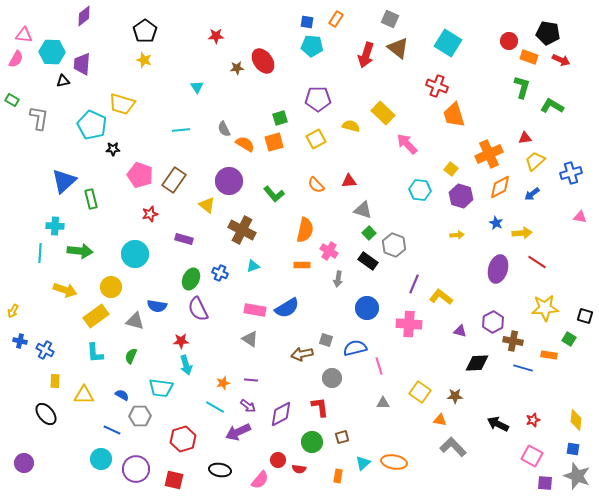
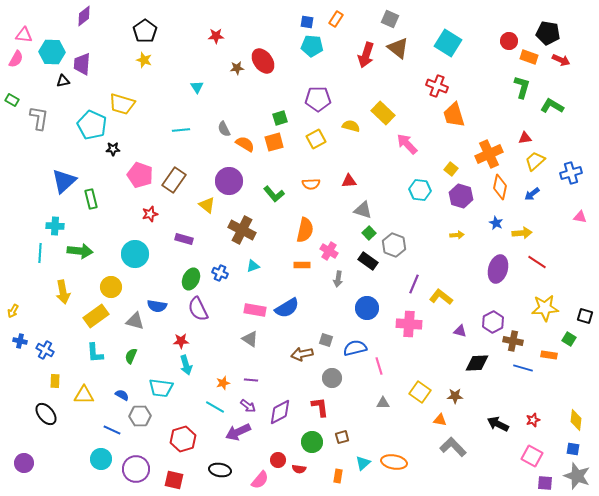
orange semicircle at (316, 185): moved 5 px left, 1 px up; rotated 48 degrees counterclockwise
orange diamond at (500, 187): rotated 50 degrees counterclockwise
yellow arrow at (65, 290): moved 2 px left, 2 px down; rotated 60 degrees clockwise
purple diamond at (281, 414): moved 1 px left, 2 px up
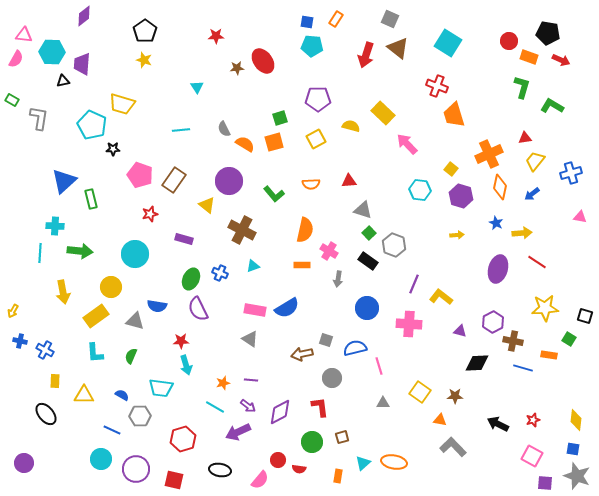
yellow trapezoid at (535, 161): rotated 10 degrees counterclockwise
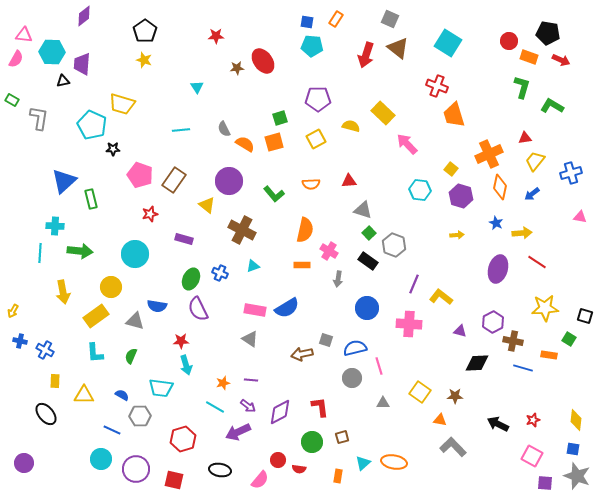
gray circle at (332, 378): moved 20 px right
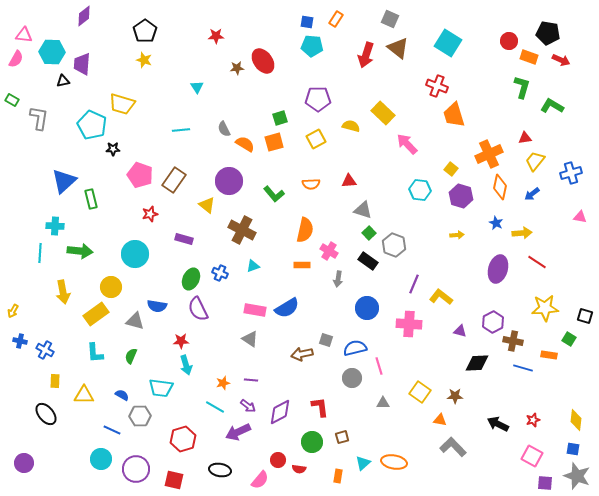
yellow rectangle at (96, 316): moved 2 px up
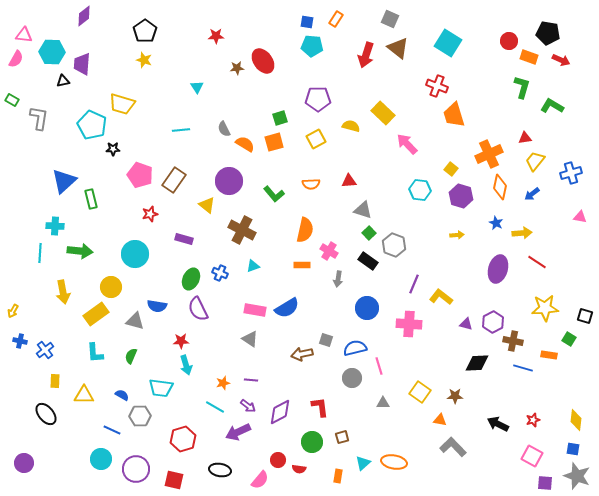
purple triangle at (460, 331): moved 6 px right, 7 px up
blue cross at (45, 350): rotated 24 degrees clockwise
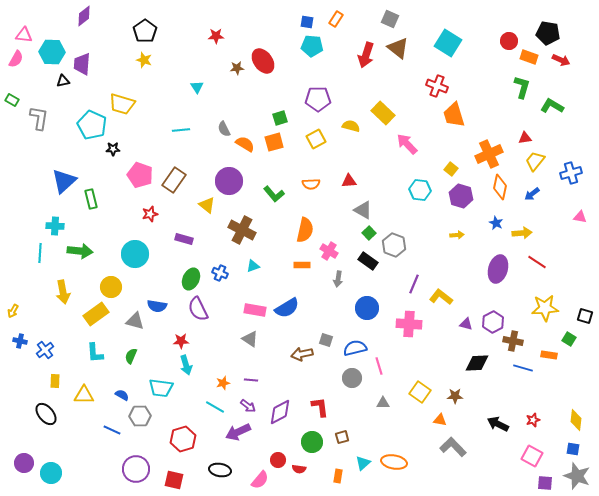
gray triangle at (363, 210): rotated 12 degrees clockwise
cyan circle at (101, 459): moved 50 px left, 14 px down
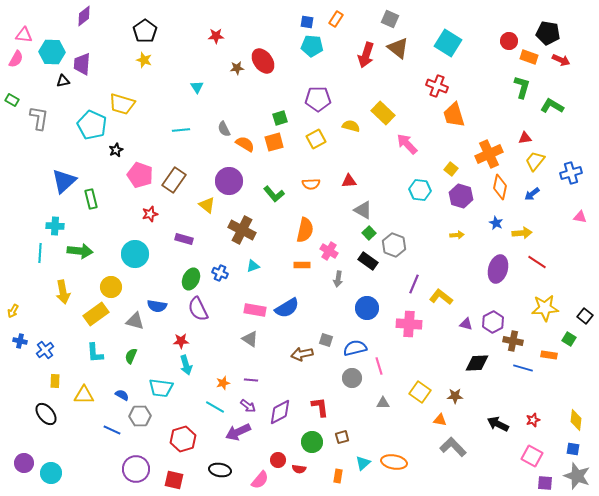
black star at (113, 149): moved 3 px right, 1 px down; rotated 24 degrees counterclockwise
black square at (585, 316): rotated 21 degrees clockwise
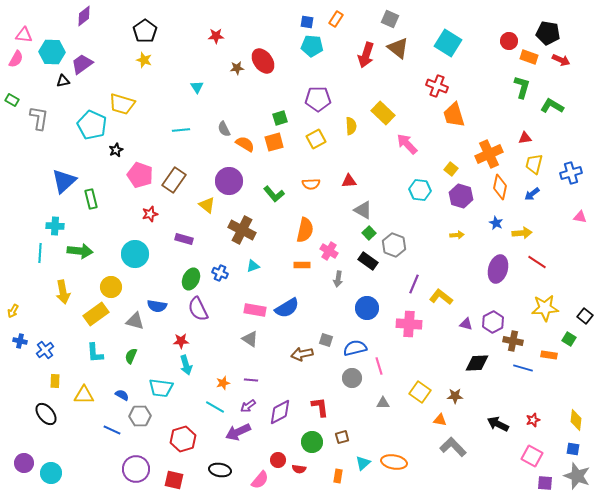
purple trapezoid at (82, 64): rotated 50 degrees clockwise
yellow semicircle at (351, 126): rotated 72 degrees clockwise
yellow trapezoid at (535, 161): moved 1 px left, 3 px down; rotated 25 degrees counterclockwise
purple arrow at (248, 406): rotated 105 degrees clockwise
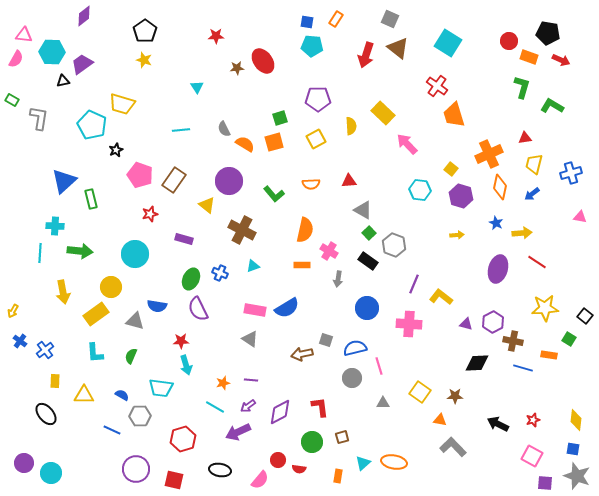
red cross at (437, 86): rotated 15 degrees clockwise
blue cross at (20, 341): rotated 24 degrees clockwise
